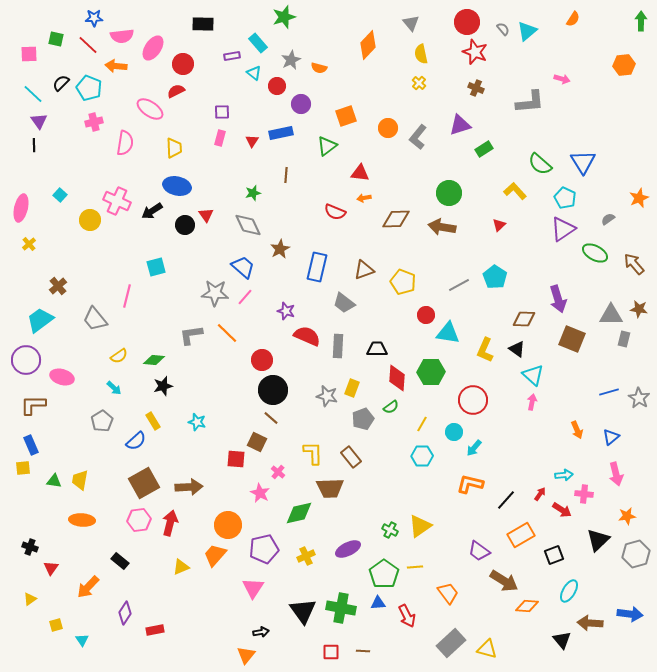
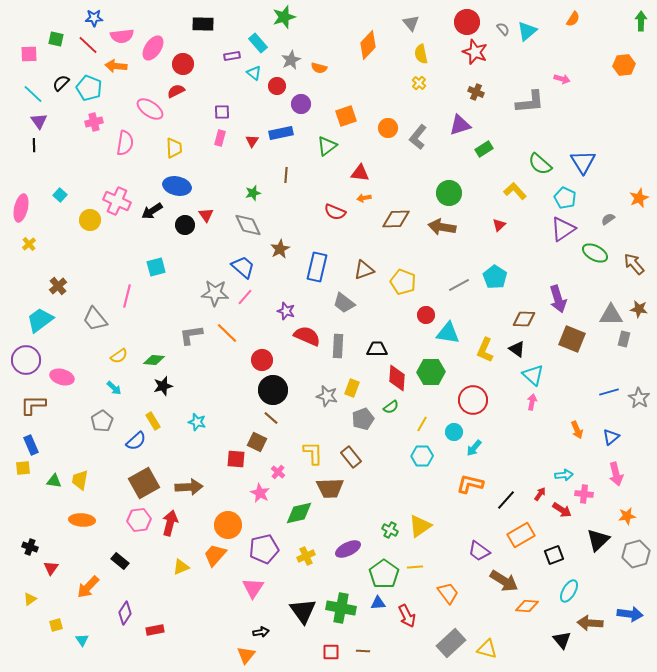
brown cross at (476, 88): moved 4 px down
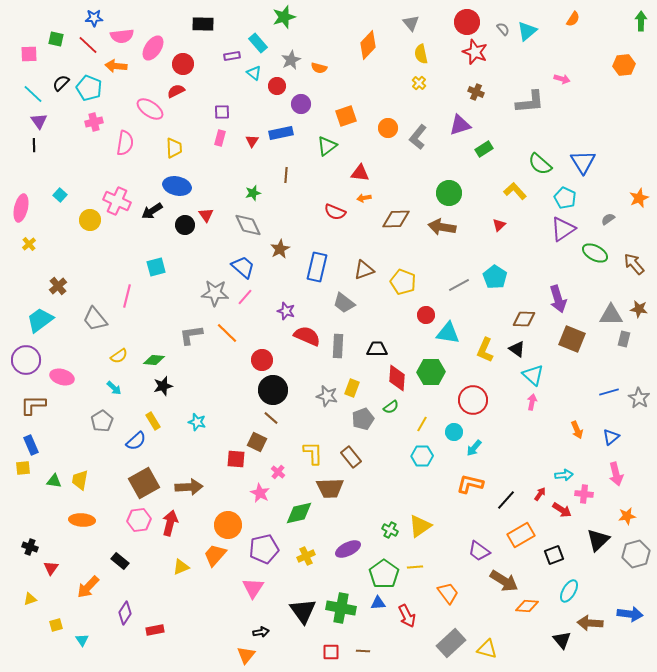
yellow triangle at (30, 599): rotated 16 degrees clockwise
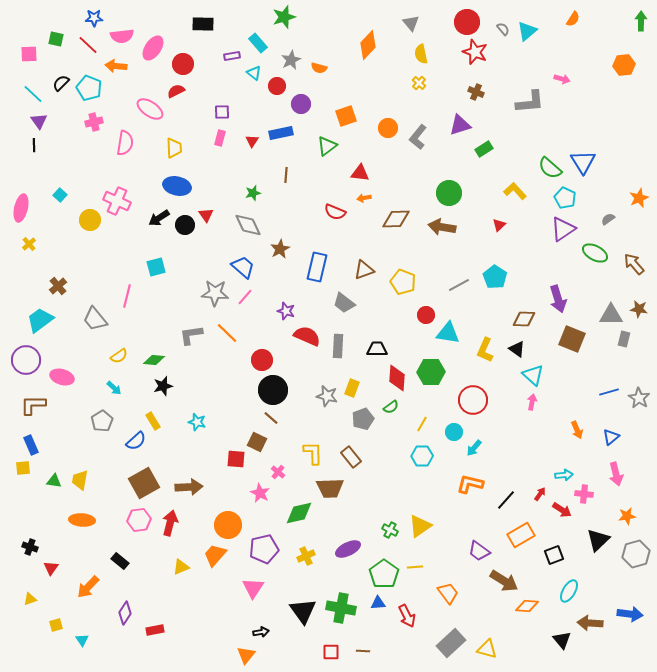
green semicircle at (540, 164): moved 10 px right, 4 px down
black arrow at (152, 211): moved 7 px right, 7 px down
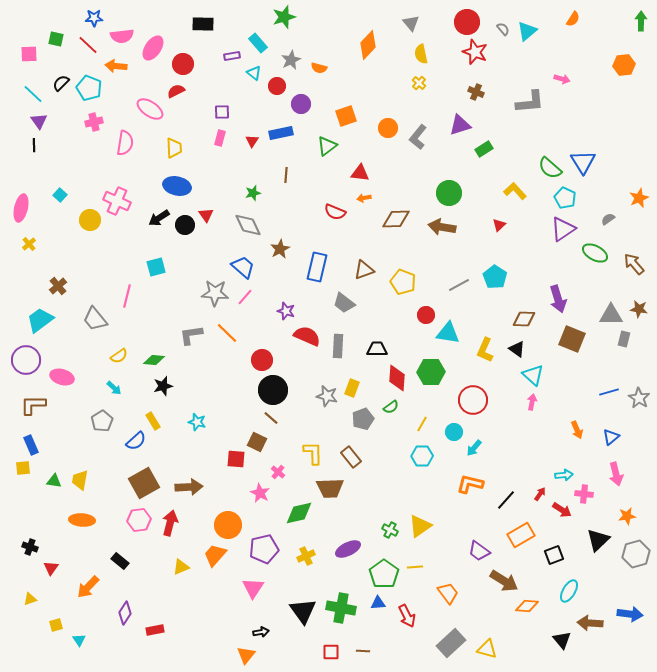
cyan triangle at (82, 640): moved 3 px left
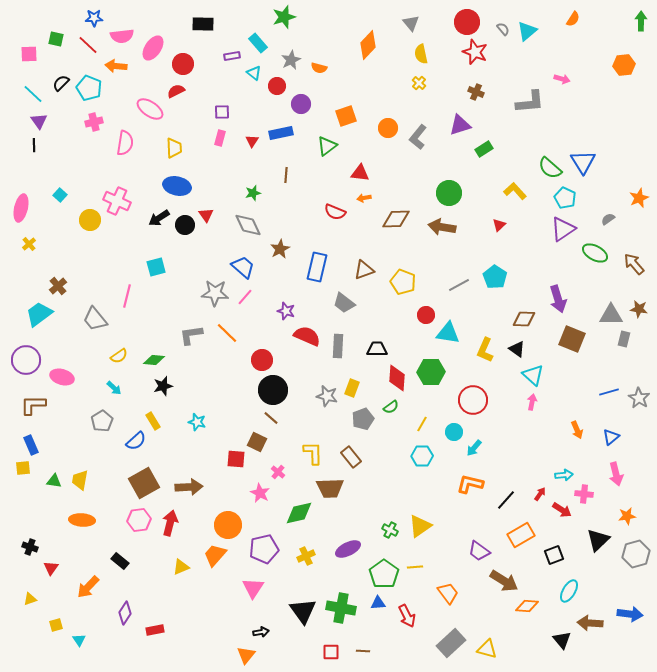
cyan trapezoid at (40, 320): moved 1 px left, 6 px up
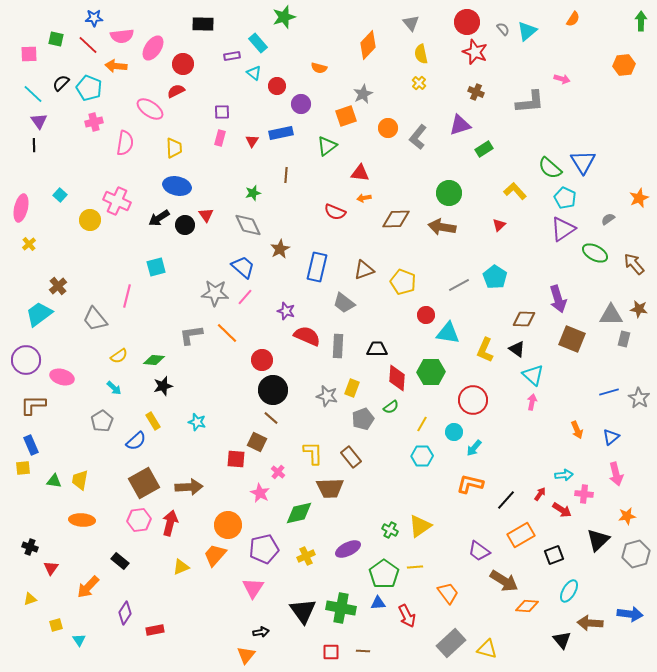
gray star at (291, 60): moved 72 px right, 34 px down
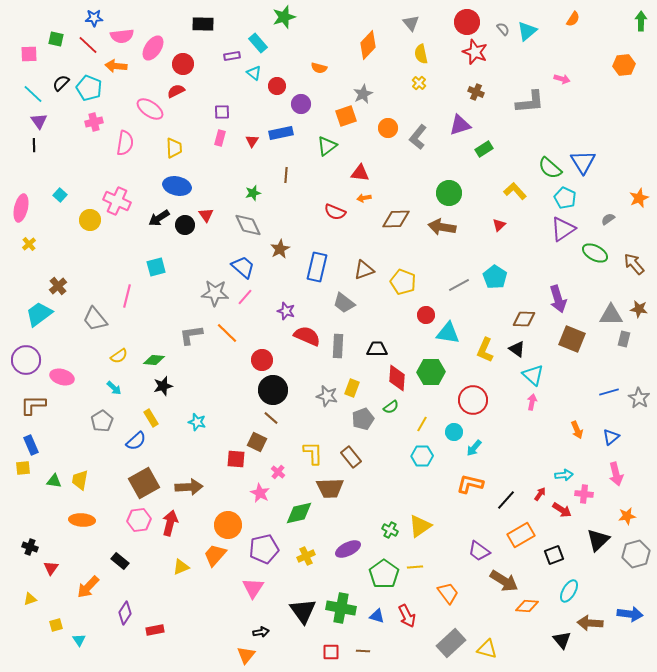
yellow rectangle at (153, 421): moved 2 px left, 3 px up
blue triangle at (378, 603): moved 1 px left, 13 px down; rotated 21 degrees clockwise
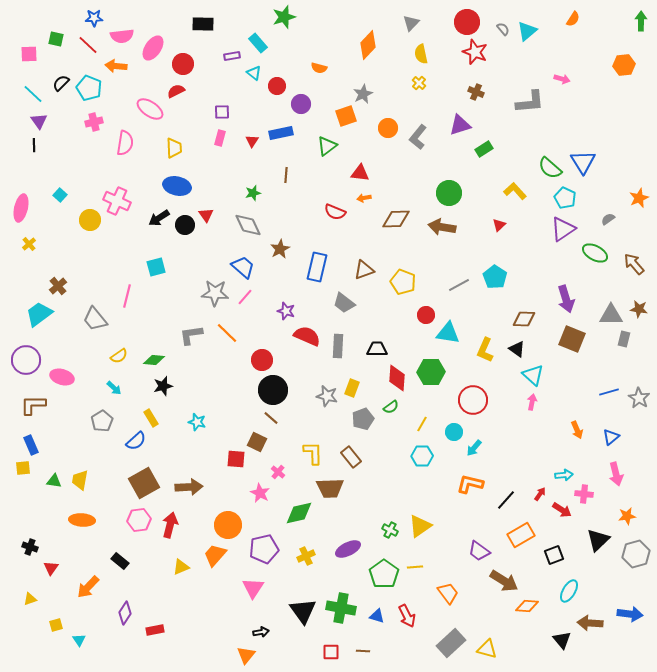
gray triangle at (411, 23): rotated 24 degrees clockwise
purple arrow at (558, 299): moved 8 px right
red arrow at (170, 523): moved 2 px down
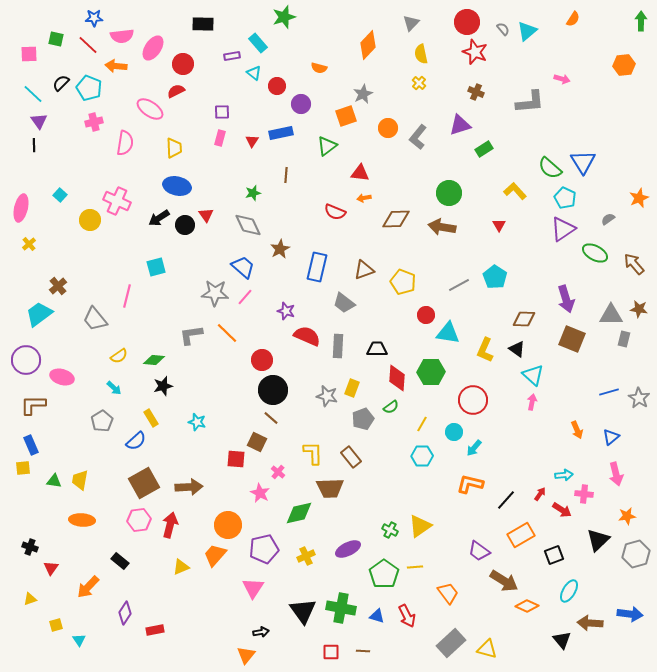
red triangle at (499, 225): rotated 16 degrees counterclockwise
orange diamond at (527, 606): rotated 20 degrees clockwise
